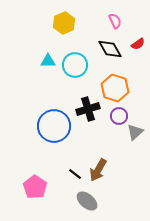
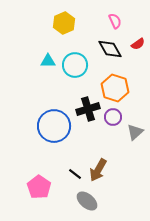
purple circle: moved 6 px left, 1 px down
pink pentagon: moved 4 px right
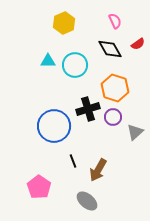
black line: moved 2 px left, 13 px up; rotated 32 degrees clockwise
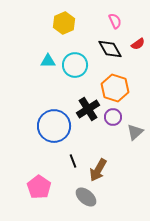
black cross: rotated 15 degrees counterclockwise
gray ellipse: moved 1 px left, 4 px up
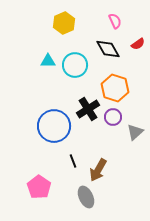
black diamond: moved 2 px left
gray ellipse: rotated 25 degrees clockwise
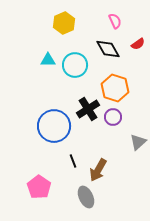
cyan triangle: moved 1 px up
gray triangle: moved 3 px right, 10 px down
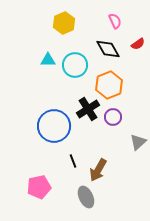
orange hexagon: moved 6 px left, 3 px up; rotated 20 degrees clockwise
pink pentagon: rotated 25 degrees clockwise
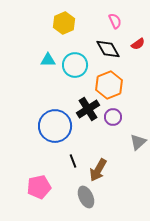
blue circle: moved 1 px right
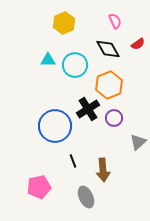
purple circle: moved 1 px right, 1 px down
brown arrow: moved 5 px right; rotated 35 degrees counterclockwise
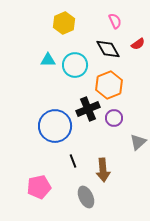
black cross: rotated 10 degrees clockwise
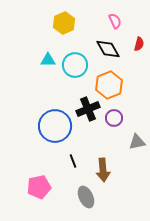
red semicircle: moved 1 px right; rotated 40 degrees counterclockwise
gray triangle: moved 1 px left; rotated 30 degrees clockwise
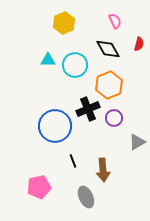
gray triangle: rotated 18 degrees counterclockwise
